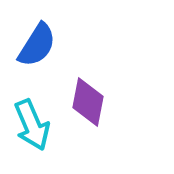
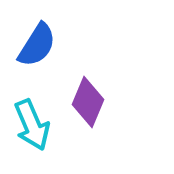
purple diamond: rotated 12 degrees clockwise
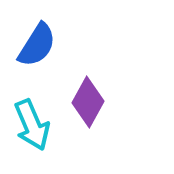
purple diamond: rotated 6 degrees clockwise
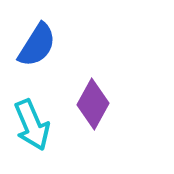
purple diamond: moved 5 px right, 2 px down
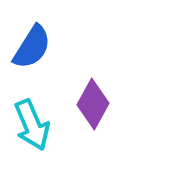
blue semicircle: moved 5 px left, 2 px down
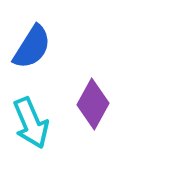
cyan arrow: moved 1 px left, 2 px up
